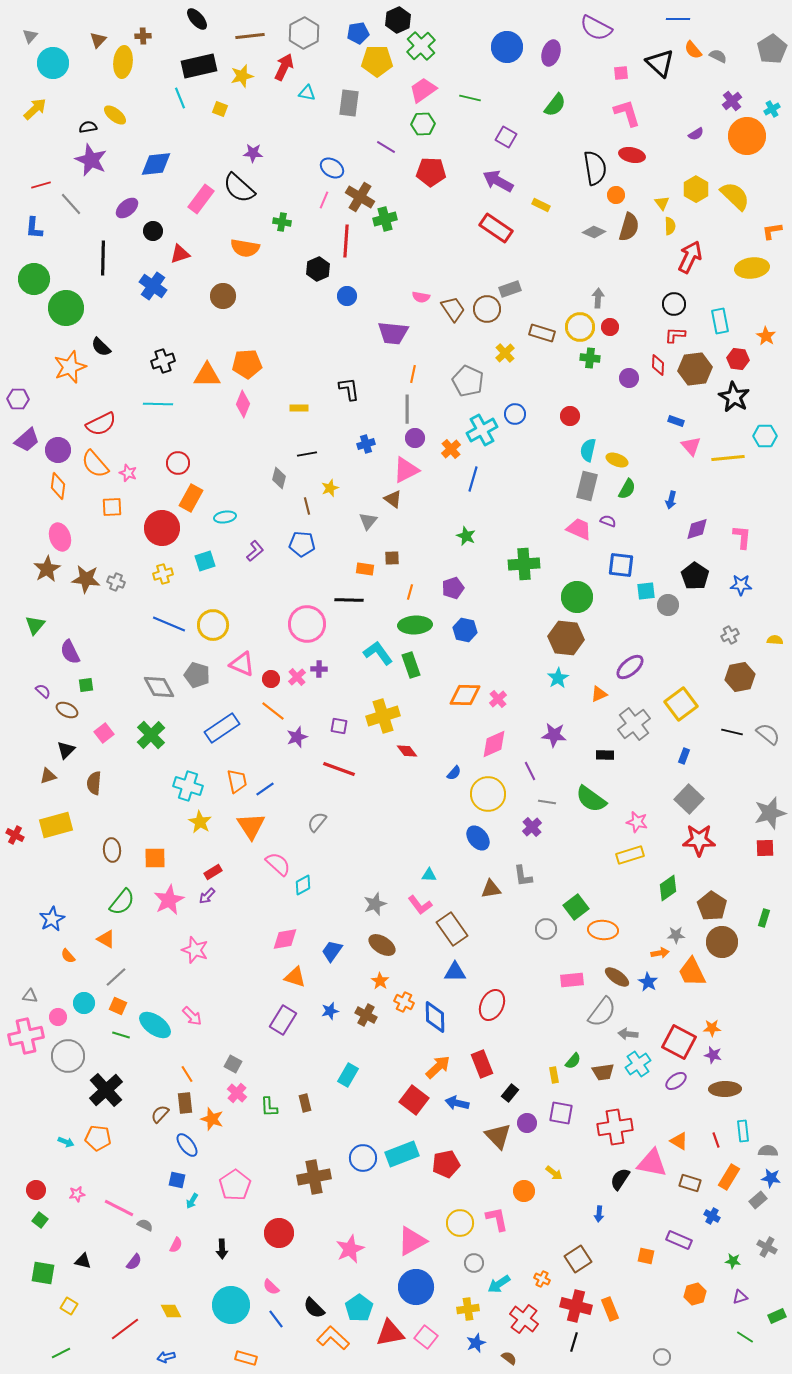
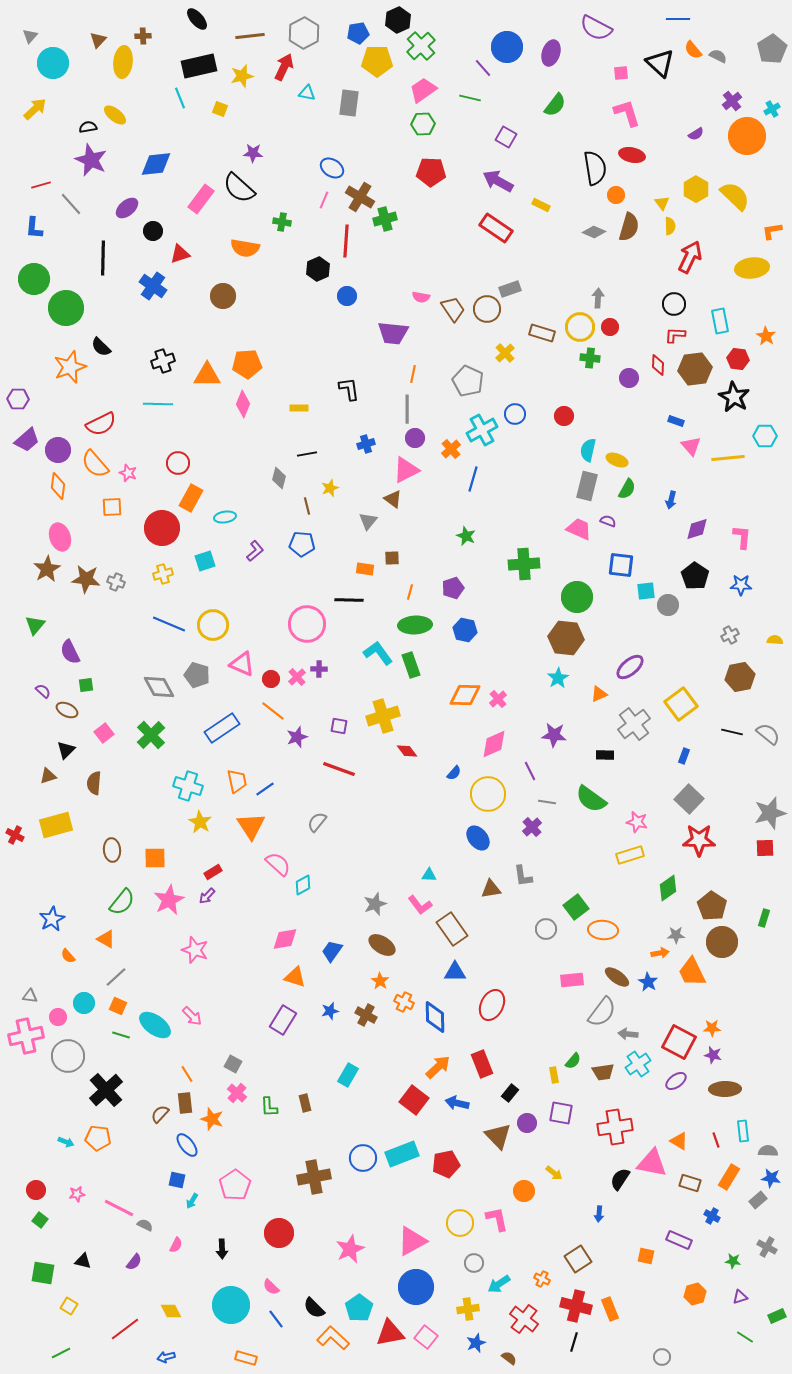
purple line at (386, 147): moved 97 px right, 79 px up; rotated 18 degrees clockwise
red circle at (570, 416): moved 6 px left
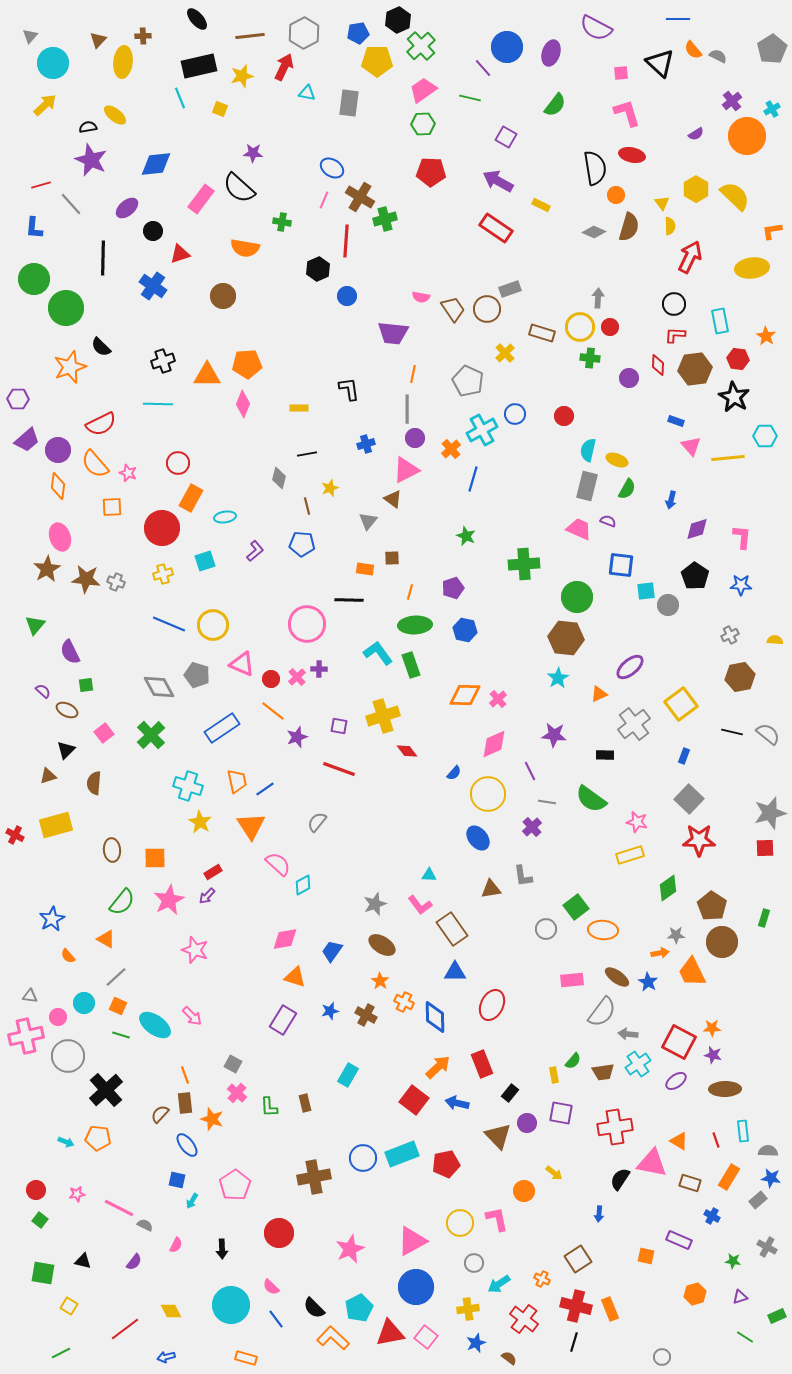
yellow arrow at (35, 109): moved 10 px right, 4 px up
orange line at (187, 1074): moved 2 px left, 1 px down; rotated 12 degrees clockwise
cyan pentagon at (359, 1308): rotated 8 degrees clockwise
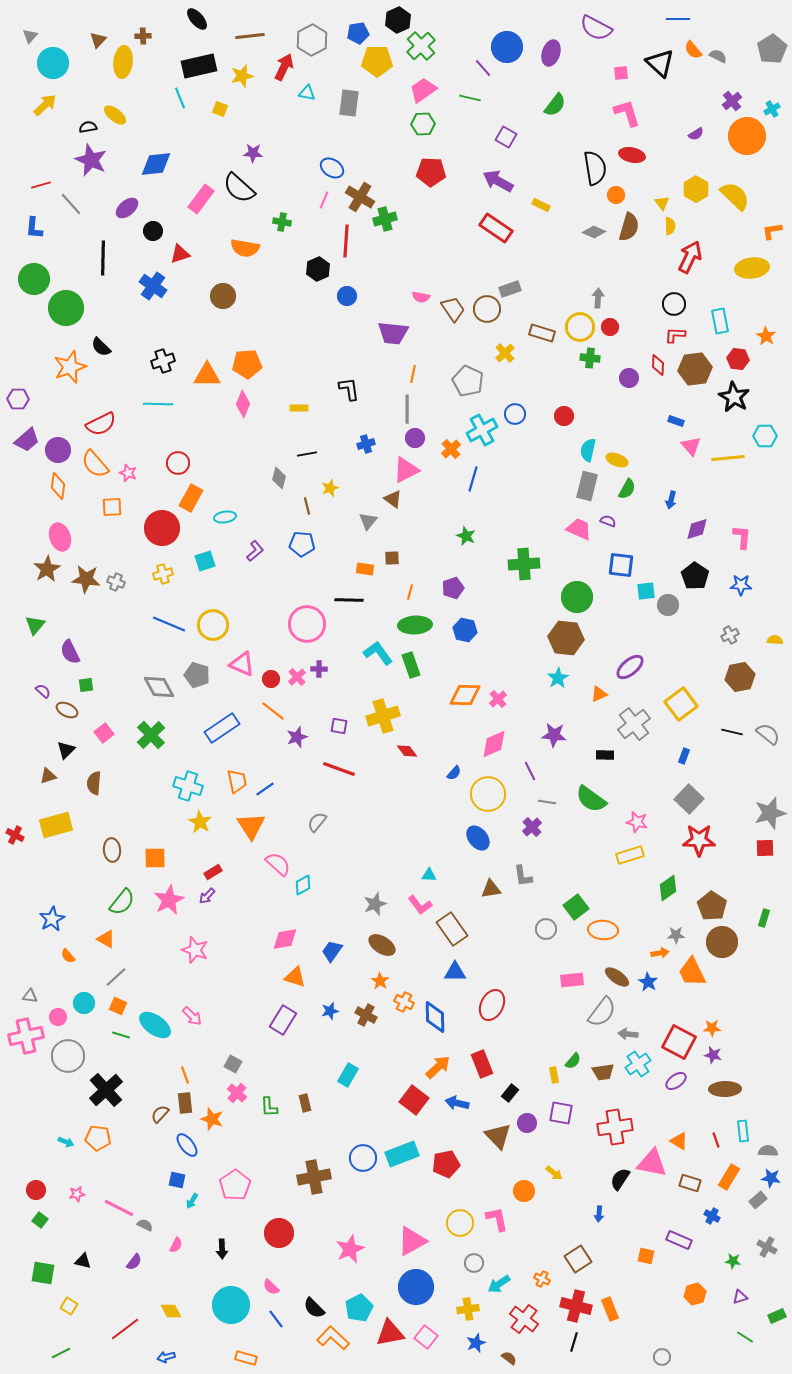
gray hexagon at (304, 33): moved 8 px right, 7 px down
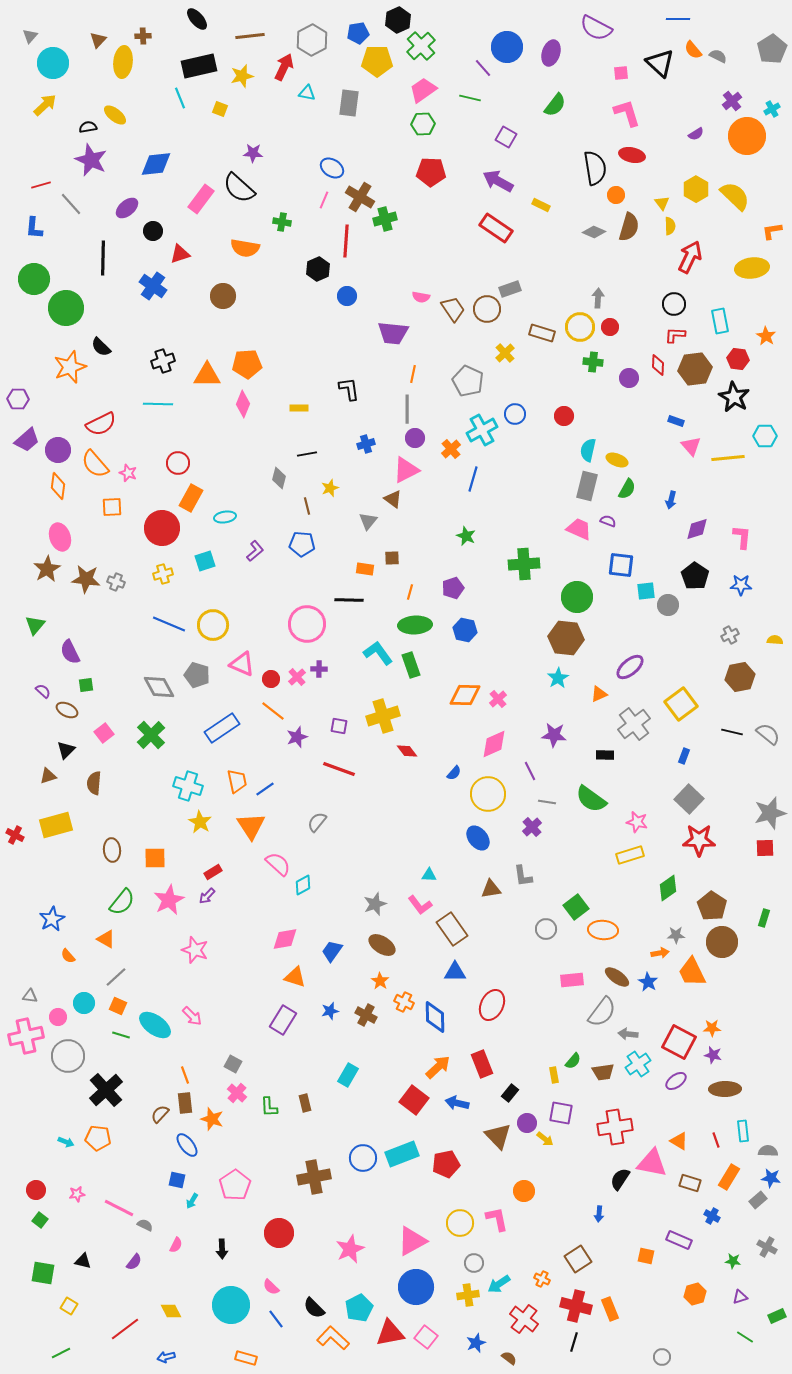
green cross at (590, 358): moved 3 px right, 4 px down
yellow arrow at (554, 1173): moved 9 px left, 34 px up
yellow cross at (468, 1309): moved 14 px up
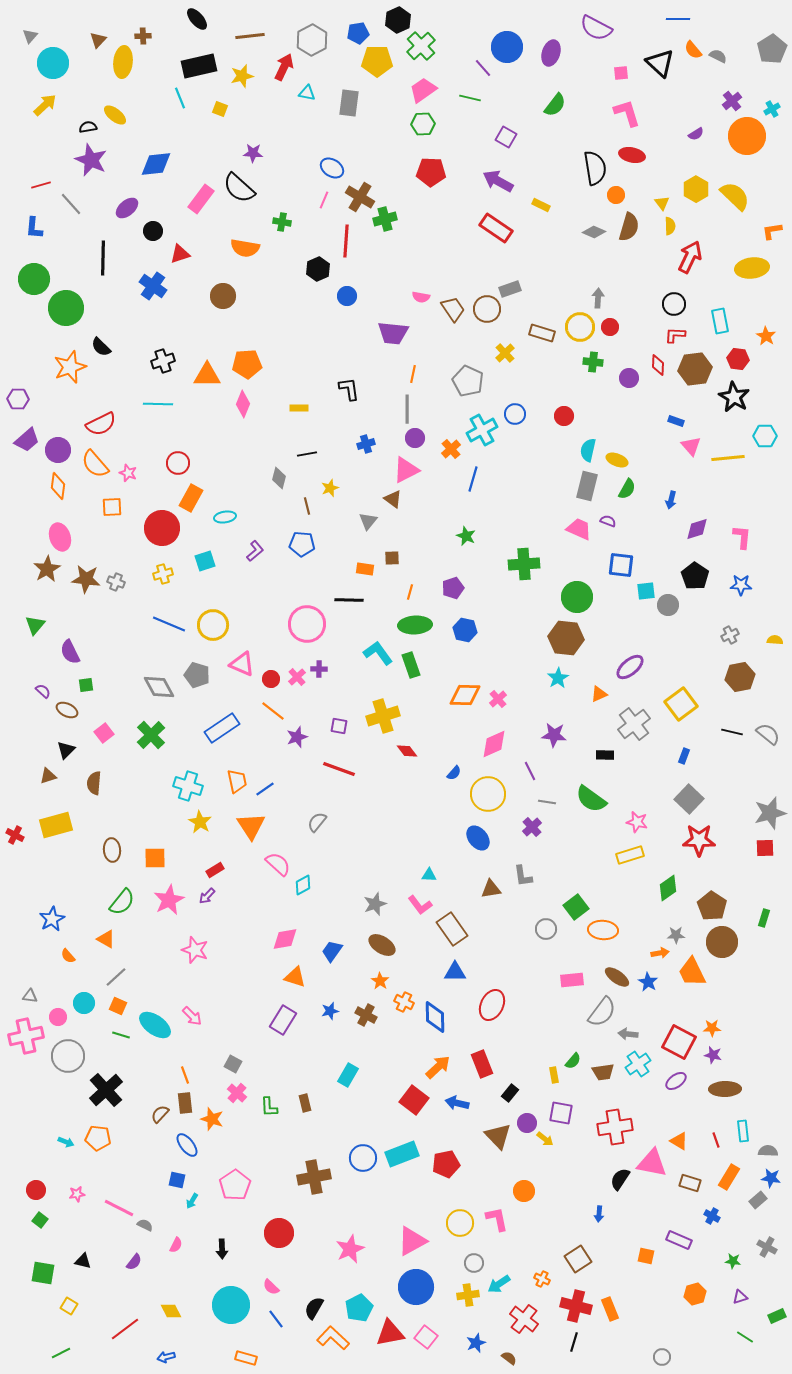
red rectangle at (213, 872): moved 2 px right, 2 px up
black semicircle at (314, 1308): rotated 75 degrees clockwise
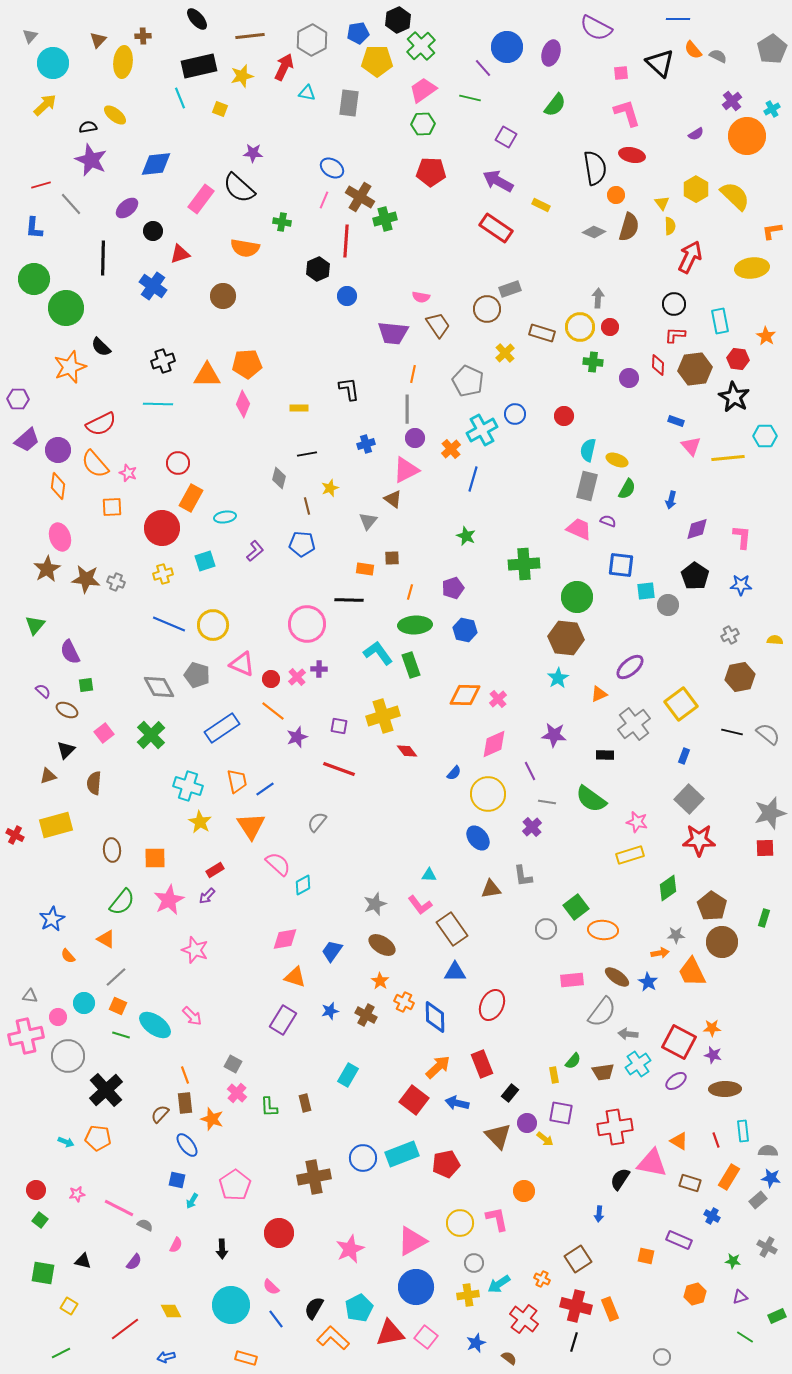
brown trapezoid at (453, 309): moved 15 px left, 16 px down
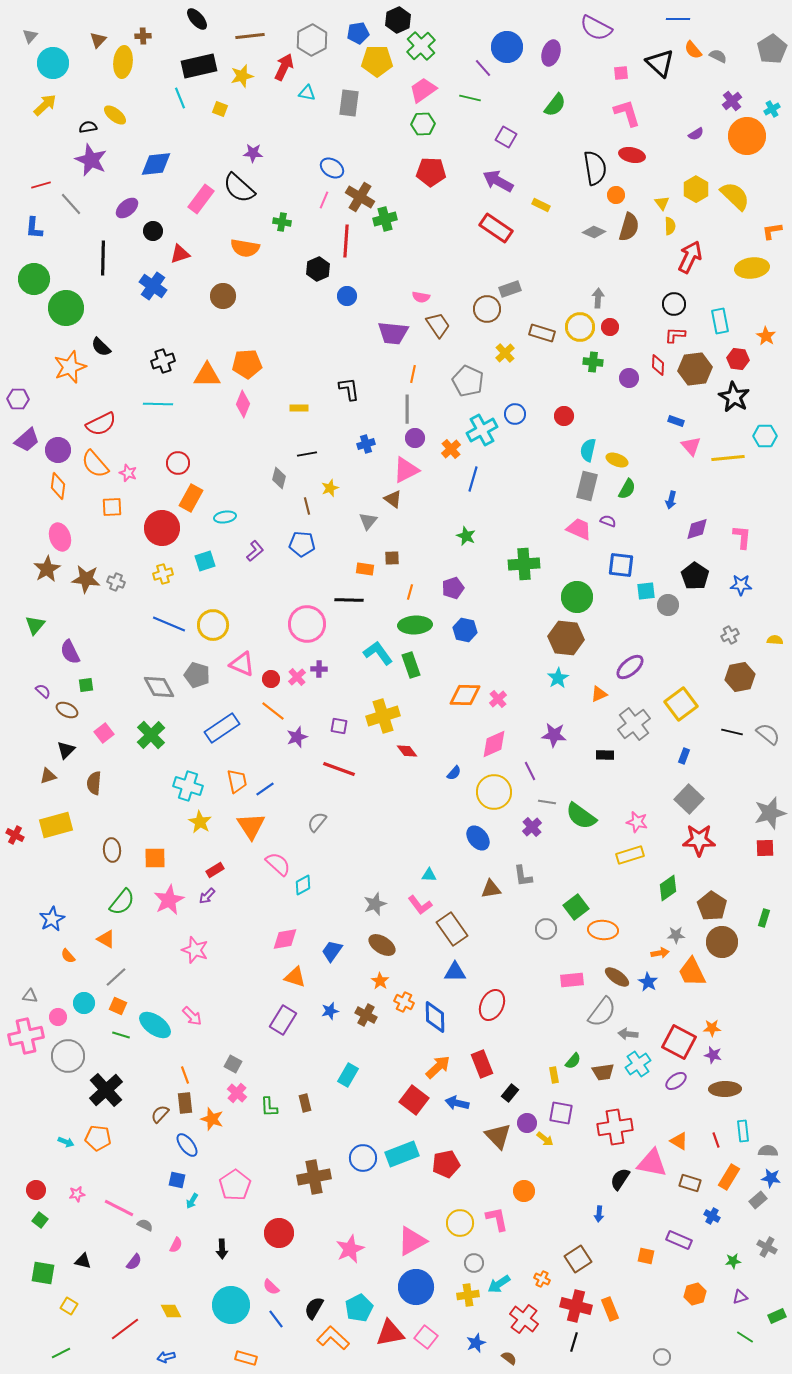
yellow circle at (488, 794): moved 6 px right, 2 px up
green semicircle at (591, 799): moved 10 px left, 17 px down
green star at (733, 1261): rotated 14 degrees counterclockwise
